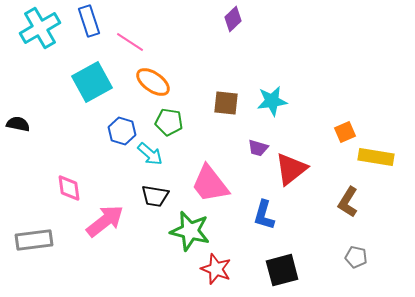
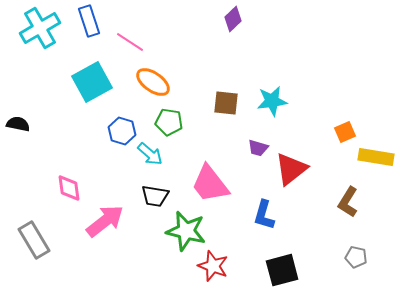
green star: moved 4 px left
gray rectangle: rotated 66 degrees clockwise
red star: moved 3 px left, 3 px up
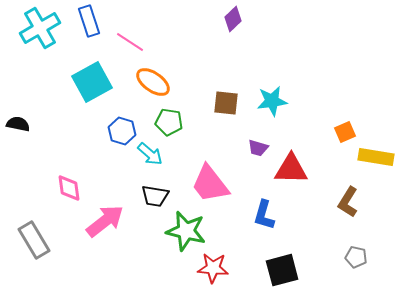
red triangle: rotated 39 degrees clockwise
red star: moved 2 px down; rotated 16 degrees counterclockwise
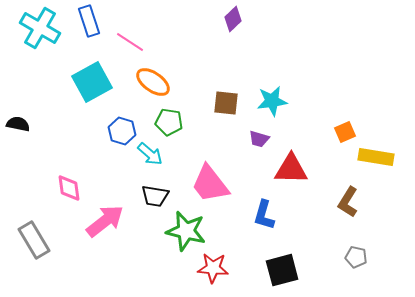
cyan cross: rotated 30 degrees counterclockwise
purple trapezoid: moved 1 px right, 9 px up
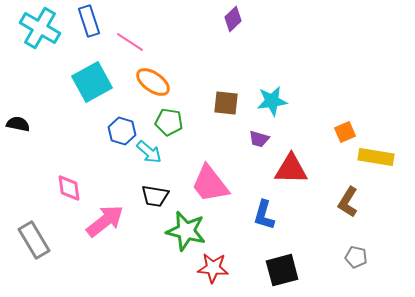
cyan arrow: moved 1 px left, 2 px up
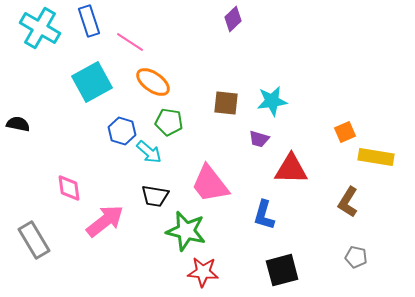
red star: moved 10 px left, 4 px down
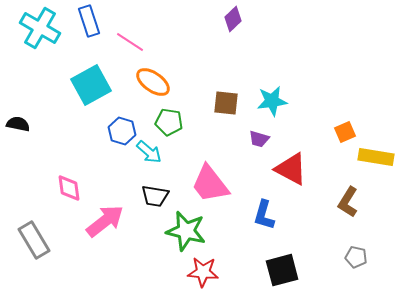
cyan square: moved 1 px left, 3 px down
red triangle: rotated 27 degrees clockwise
